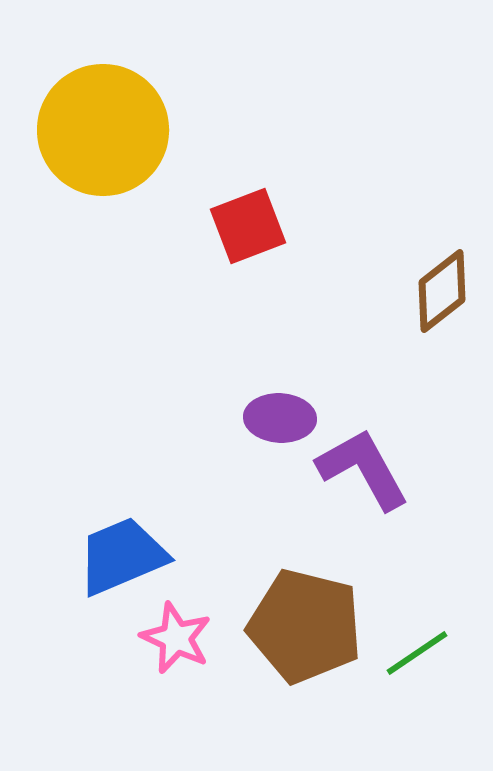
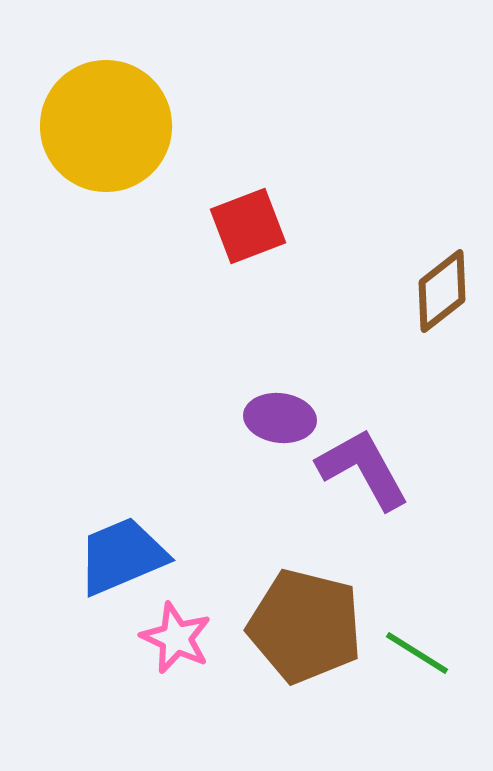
yellow circle: moved 3 px right, 4 px up
purple ellipse: rotated 4 degrees clockwise
green line: rotated 66 degrees clockwise
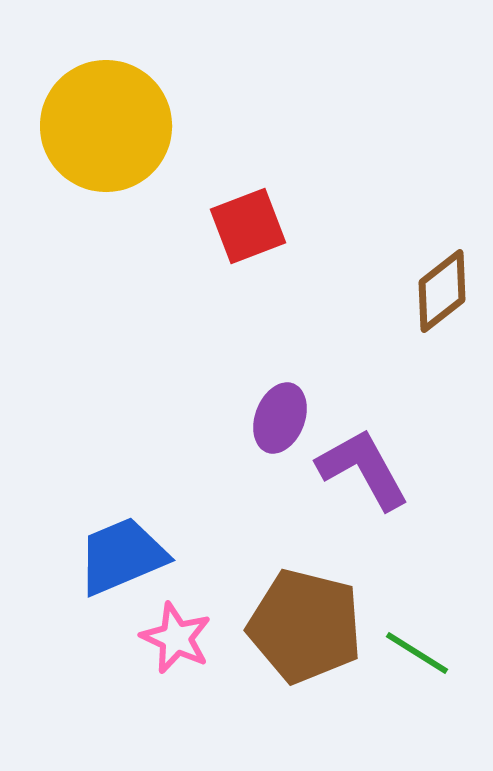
purple ellipse: rotated 76 degrees counterclockwise
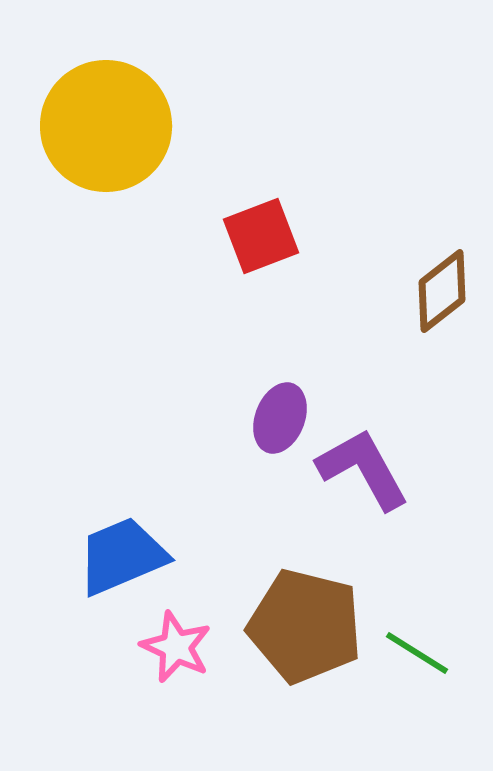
red square: moved 13 px right, 10 px down
pink star: moved 9 px down
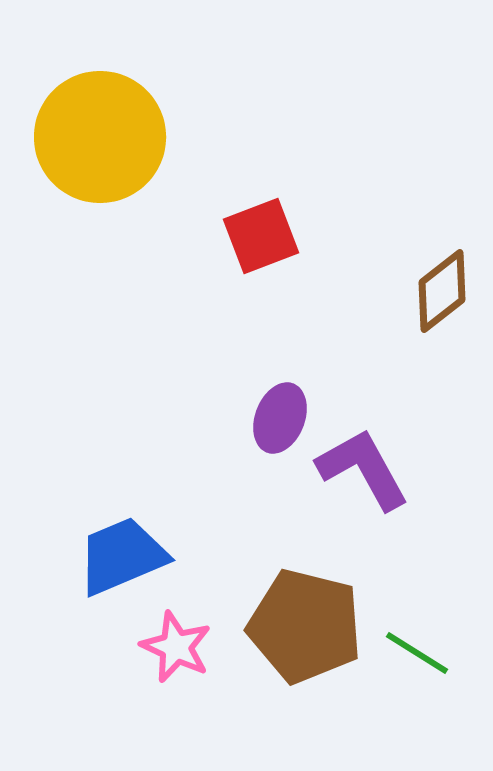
yellow circle: moved 6 px left, 11 px down
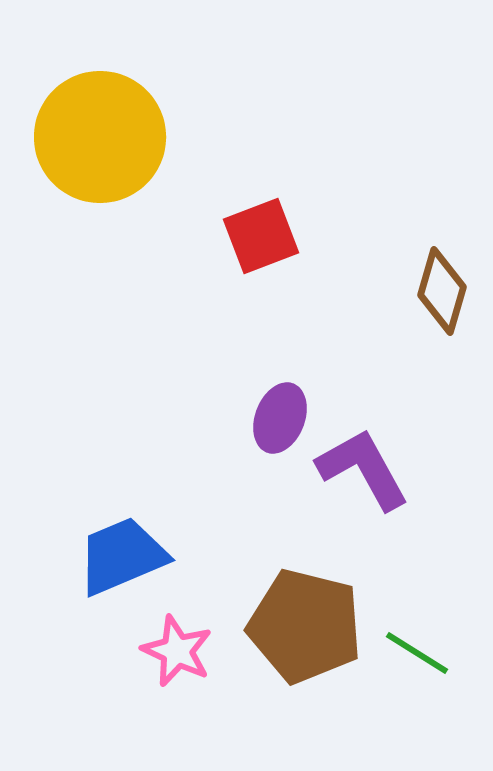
brown diamond: rotated 36 degrees counterclockwise
pink star: moved 1 px right, 4 px down
